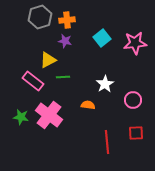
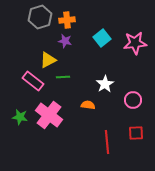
green star: moved 1 px left
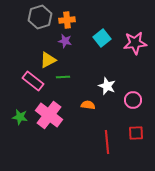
white star: moved 2 px right, 2 px down; rotated 18 degrees counterclockwise
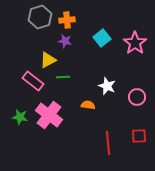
pink star: rotated 30 degrees counterclockwise
pink circle: moved 4 px right, 3 px up
red square: moved 3 px right, 3 px down
red line: moved 1 px right, 1 px down
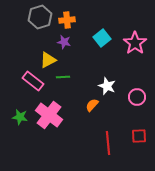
purple star: moved 1 px left, 1 px down
orange semicircle: moved 4 px right; rotated 56 degrees counterclockwise
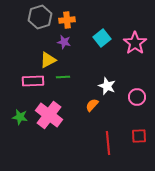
pink rectangle: rotated 40 degrees counterclockwise
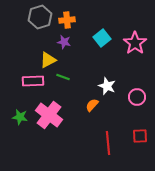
green line: rotated 24 degrees clockwise
red square: moved 1 px right
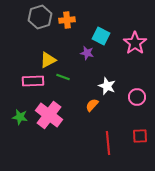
cyan square: moved 1 px left, 2 px up; rotated 24 degrees counterclockwise
purple star: moved 23 px right, 11 px down
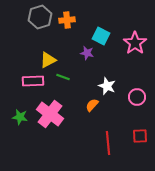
pink cross: moved 1 px right, 1 px up
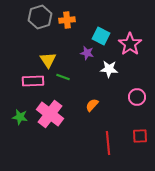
pink star: moved 5 px left, 1 px down
yellow triangle: rotated 36 degrees counterclockwise
white star: moved 2 px right, 17 px up; rotated 18 degrees counterclockwise
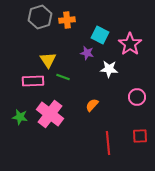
cyan square: moved 1 px left, 1 px up
